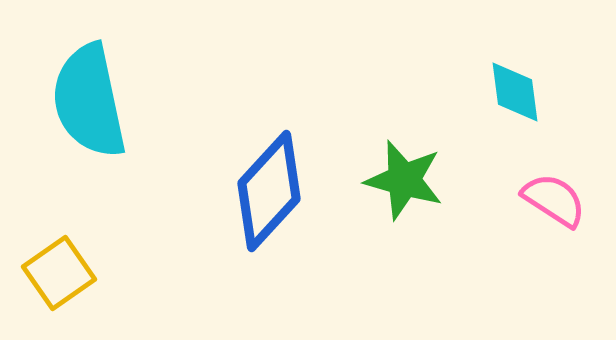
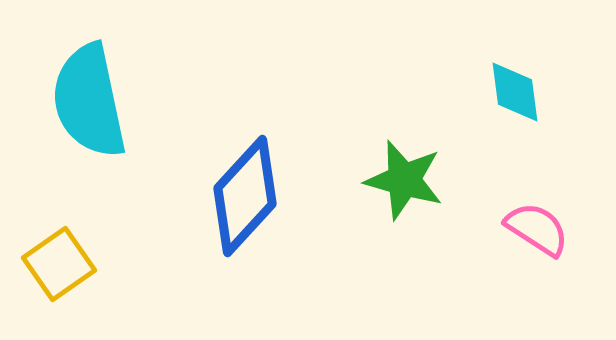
blue diamond: moved 24 px left, 5 px down
pink semicircle: moved 17 px left, 29 px down
yellow square: moved 9 px up
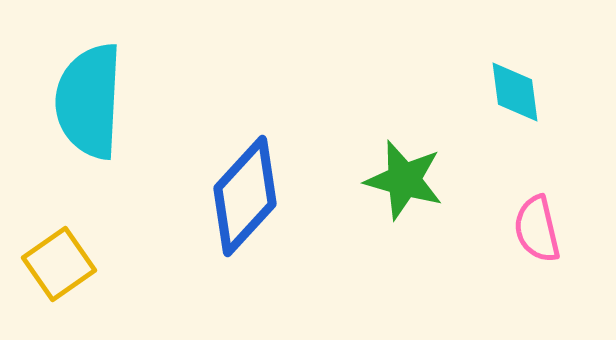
cyan semicircle: rotated 15 degrees clockwise
pink semicircle: rotated 136 degrees counterclockwise
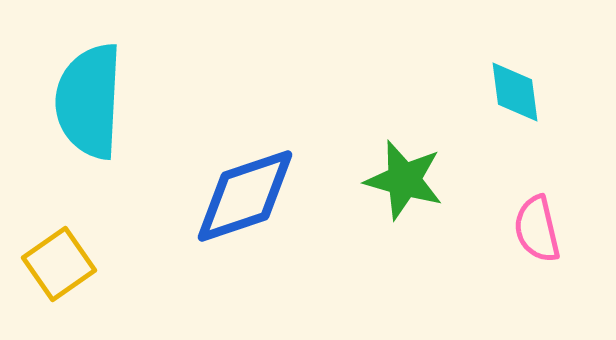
blue diamond: rotated 29 degrees clockwise
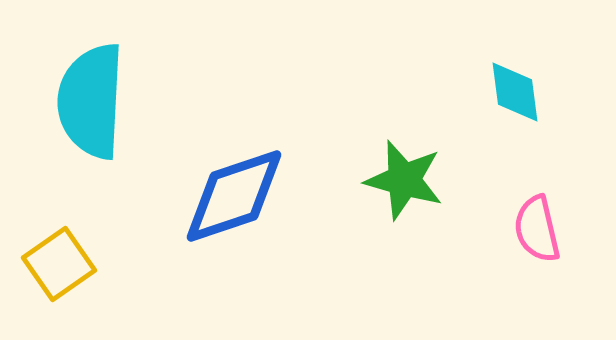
cyan semicircle: moved 2 px right
blue diamond: moved 11 px left
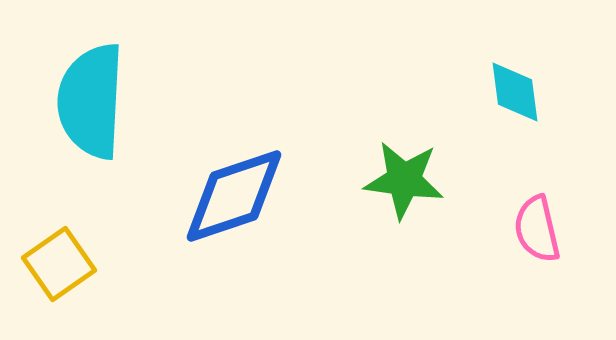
green star: rotated 8 degrees counterclockwise
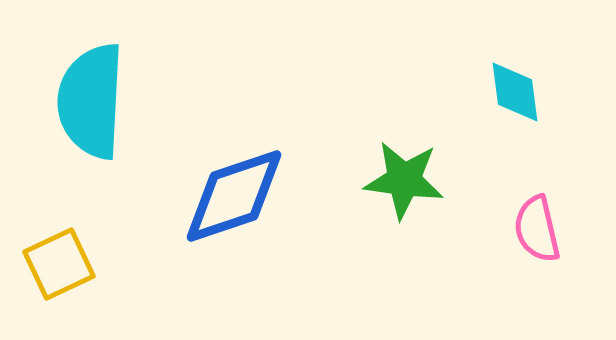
yellow square: rotated 10 degrees clockwise
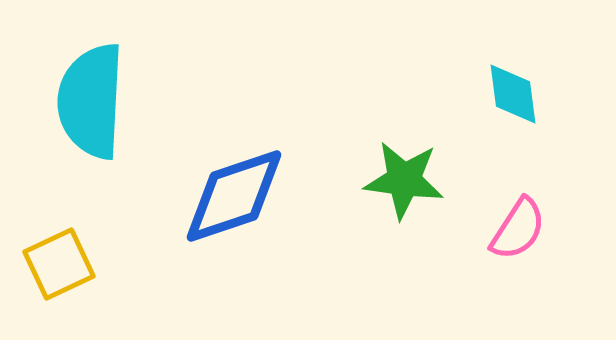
cyan diamond: moved 2 px left, 2 px down
pink semicircle: moved 19 px left; rotated 134 degrees counterclockwise
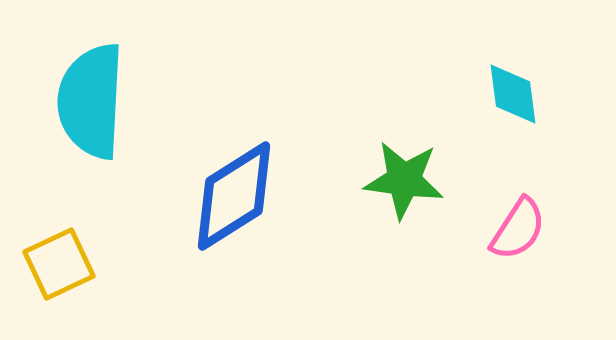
blue diamond: rotated 14 degrees counterclockwise
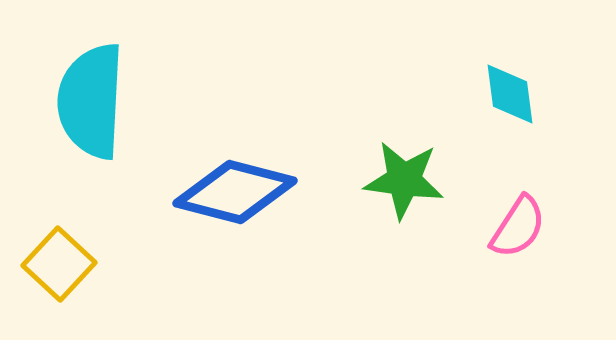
cyan diamond: moved 3 px left
blue diamond: moved 1 px right, 4 px up; rotated 47 degrees clockwise
pink semicircle: moved 2 px up
yellow square: rotated 22 degrees counterclockwise
